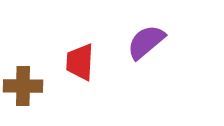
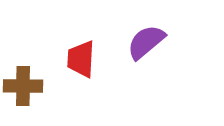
red trapezoid: moved 1 px right, 3 px up
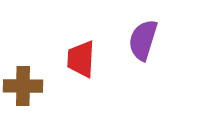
purple semicircle: moved 3 px left, 2 px up; rotated 33 degrees counterclockwise
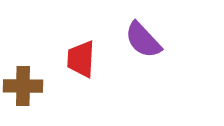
purple semicircle: rotated 60 degrees counterclockwise
